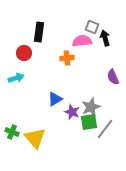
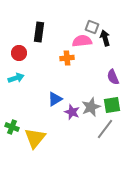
red circle: moved 5 px left
green square: moved 23 px right, 17 px up
green cross: moved 5 px up
yellow triangle: rotated 20 degrees clockwise
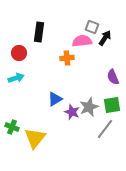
black arrow: rotated 49 degrees clockwise
gray star: moved 2 px left
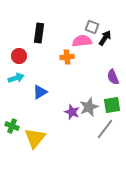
black rectangle: moved 1 px down
red circle: moved 3 px down
orange cross: moved 1 px up
blue triangle: moved 15 px left, 7 px up
green cross: moved 1 px up
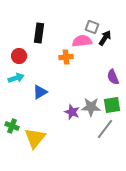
orange cross: moved 1 px left
gray star: moved 2 px right; rotated 24 degrees clockwise
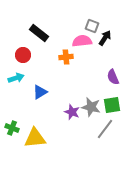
gray square: moved 1 px up
black rectangle: rotated 60 degrees counterclockwise
red circle: moved 4 px right, 1 px up
gray star: rotated 12 degrees clockwise
green cross: moved 2 px down
yellow triangle: rotated 45 degrees clockwise
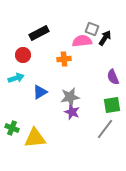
gray square: moved 3 px down
black rectangle: rotated 66 degrees counterclockwise
orange cross: moved 2 px left, 2 px down
gray star: moved 21 px left, 10 px up; rotated 24 degrees counterclockwise
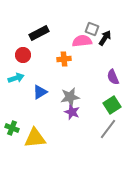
green square: rotated 24 degrees counterclockwise
gray line: moved 3 px right
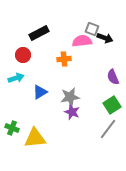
black arrow: rotated 77 degrees clockwise
